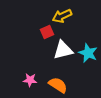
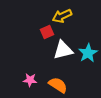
cyan star: rotated 18 degrees clockwise
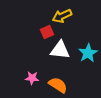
white triangle: moved 3 px left; rotated 20 degrees clockwise
pink star: moved 2 px right, 2 px up
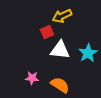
orange semicircle: moved 2 px right
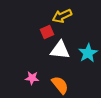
orange semicircle: rotated 18 degrees clockwise
